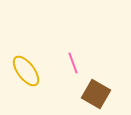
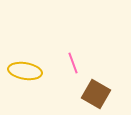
yellow ellipse: moved 1 px left; rotated 44 degrees counterclockwise
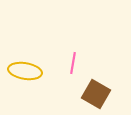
pink line: rotated 30 degrees clockwise
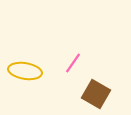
pink line: rotated 25 degrees clockwise
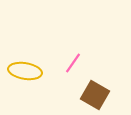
brown square: moved 1 px left, 1 px down
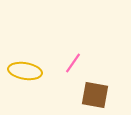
brown square: rotated 20 degrees counterclockwise
